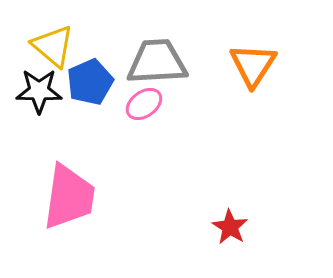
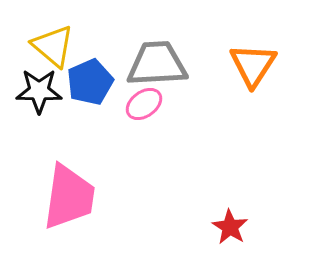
gray trapezoid: moved 2 px down
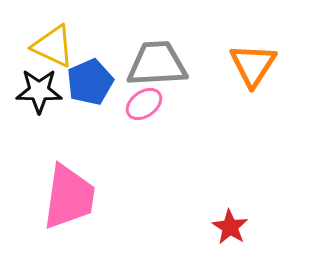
yellow triangle: rotated 15 degrees counterclockwise
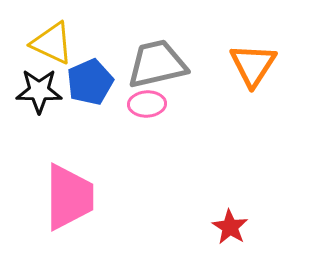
yellow triangle: moved 1 px left, 3 px up
gray trapezoid: rotated 10 degrees counterclockwise
pink ellipse: moved 3 px right; rotated 33 degrees clockwise
pink trapezoid: rotated 8 degrees counterclockwise
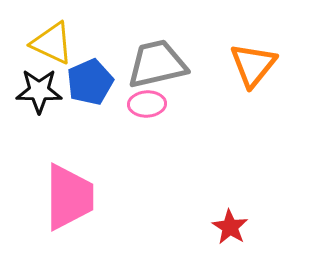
orange triangle: rotated 6 degrees clockwise
